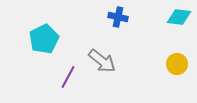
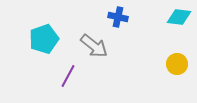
cyan pentagon: rotated 8 degrees clockwise
gray arrow: moved 8 px left, 15 px up
purple line: moved 1 px up
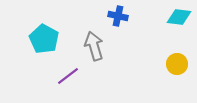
blue cross: moved 1 px up
cyan pentagon: rotated 24 degrees counterclockwise
gray arrow: rotated 144 degrees counterclockwise
purple line: rotated 25 degrees clockwise
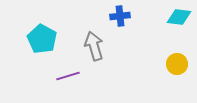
blue cross: moved 2 px right; rotated 18 degrees counterclockwise
cyan pentagon: moved 2 px left
purple line: rotated 20 degrees clockwise
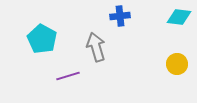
gray arrow: moved 2 px right, 1 px down
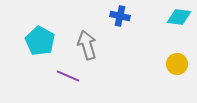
blue cross: rotated 18 degrees clockwise
cyan pentagon: moved 2 px left, 2 px down
gray arrow: moved 9 px left, 2 px up
purple line: rotated 40 degrees clockwise
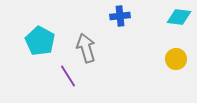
blue cross: rotated 18 degrees counterclockwise
gray arrow: moved 1 px left, 3 px down
yellow circle: moved 1 px left, 5 px up
purple line: rotated 35 degrees clockwise
